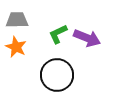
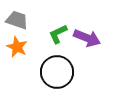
gray trapezoid: rotated 20 degrees clockwise
orange star: moved 1 px right
black circle: moved 3 px up
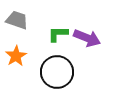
green L-shape: rotated 25 degrees clockwise
orange star: moved 1 px left, 9 px down; rotated 15 degrees clockwise
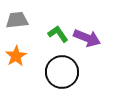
gray trapezoid: rotated 25 degrees counterclockwise
green L-shape: rotated 55 degrees clockwise
black circle: moved 5 px right
